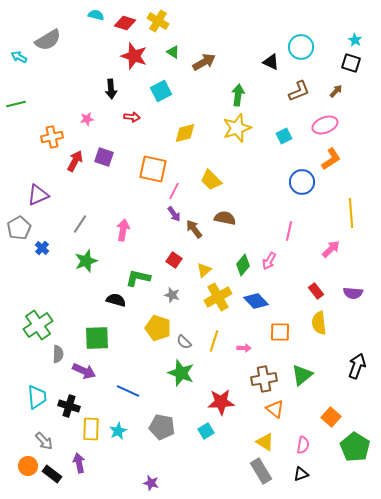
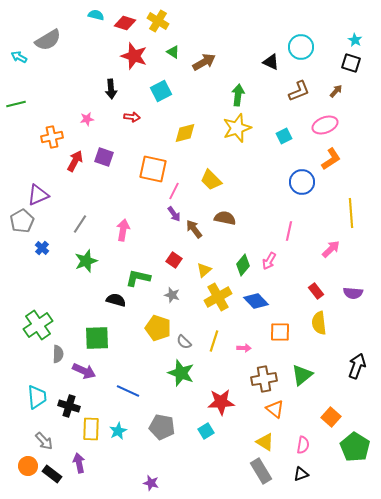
gray pentagon at (19, 228): moved 3 px right, 7 px up
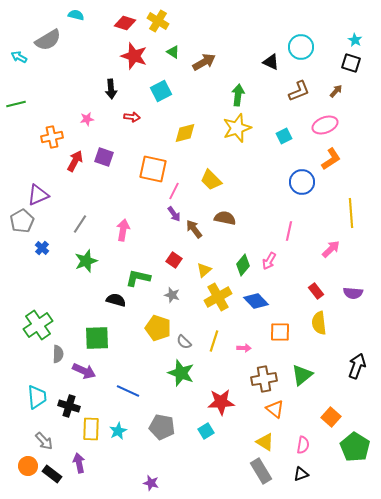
cyan semicircle at (96, 15): moved 20 px left
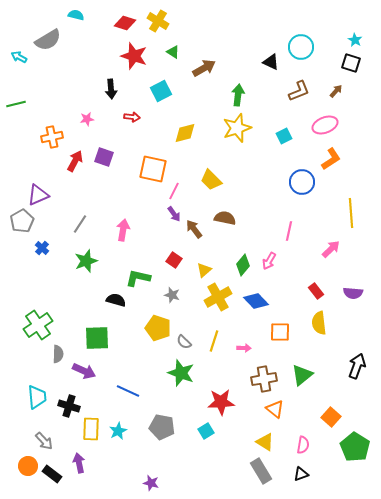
brown arrow at (204, 62): moved 6 px down
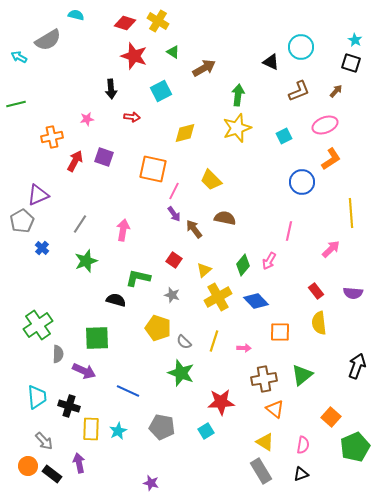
green pentagon at (355, 447): rotated 16 degrees clockwise
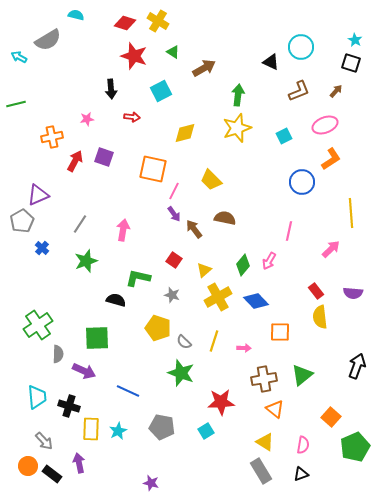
yellow semicircle at (319, 323): moved 1 px right, 6 px up
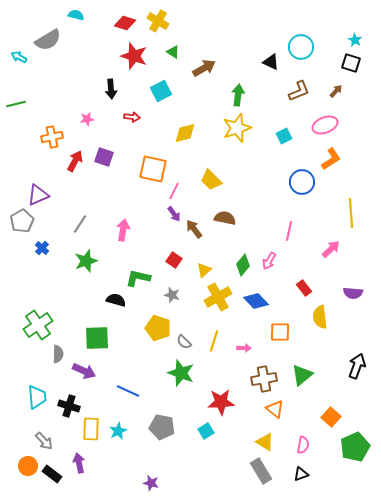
red rectangle at (316, 291): moved 12 px left, 3 px up
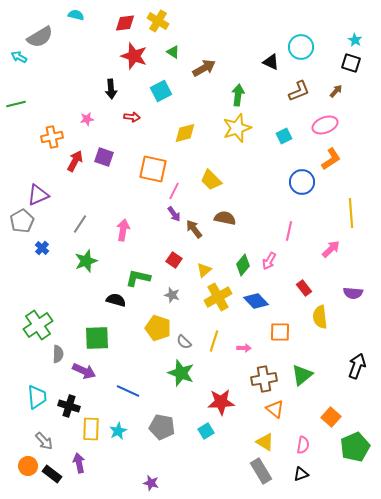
red diamond at (125, 23): rotated 25 degrees counterclockwise
gray semicircle at (48, 40): moved 8 px left, 3 px up
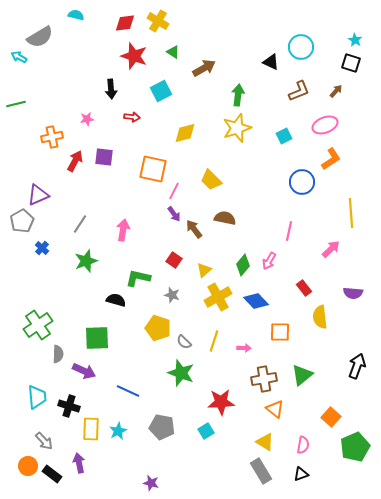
purple square at (104, 157): rotated 12 degrees counterclockwise
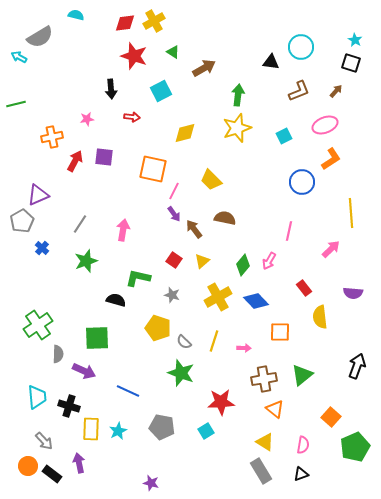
yellow cross at (158, 21): moved 4 px left; rotated 30 degrees clockwise
black triangle at (271, 62): rotated 18 degrees counterclockwise
yellow triangle at (204, 270): moved 2 px left, 9 px up
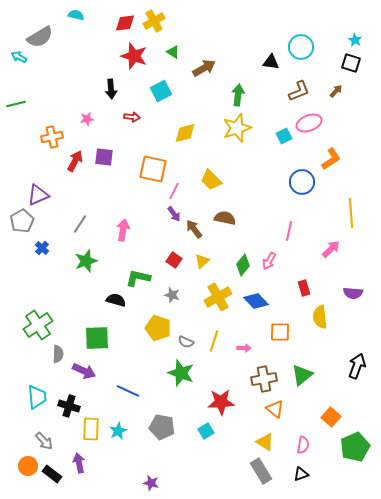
pink ellipse at (325, 125): moved 16 px left, 2 px up
red rectangle at (304, 288): rotated 21 degrees clockwise
gray semicircle at (184, 342): moved 2 px right; rotated 21 degrees counterclockwise
